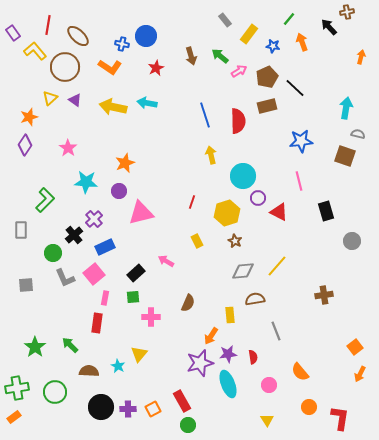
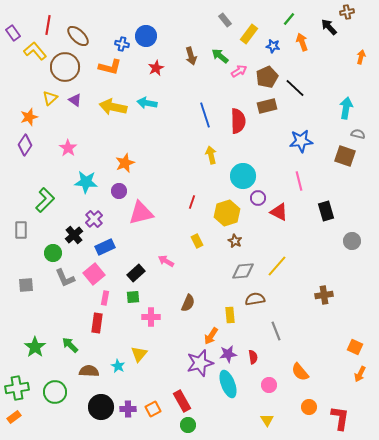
orange L-shape at (110, 67): rotated 20 degrees counterclockwise
orange square at (355, 347): rotated 28 degrees counterclockwise
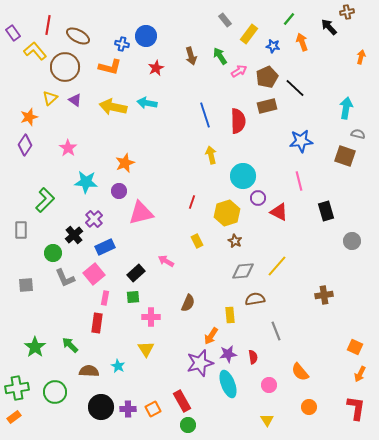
brown ellipse at (78, 36): rotated 15 degrees counterclockwise
green arrow at (220, 56): rotated 18 degrees clockwise
yellow triangle at (139, 354): moved 7 px right, 5 px up; rotated 12 degrees counterclockwise
red L-shape at (340, 418): moved 16 px right, 10 px up
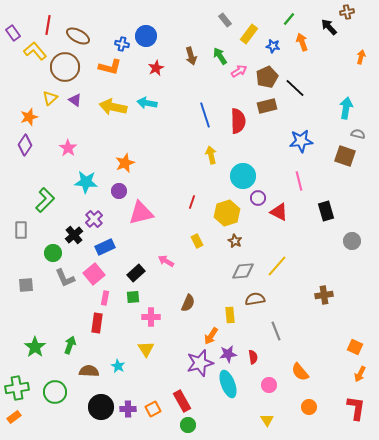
green arrow at (70, 345): rotated 66 degrees clockwise
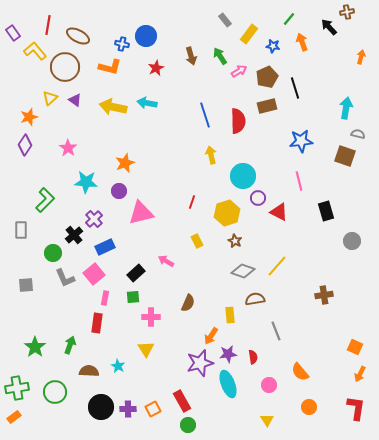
black line at (295, 88): rotated 30 degrees clockwise
gray diamond at (243, 271): rotated 25 degrees clockwise
